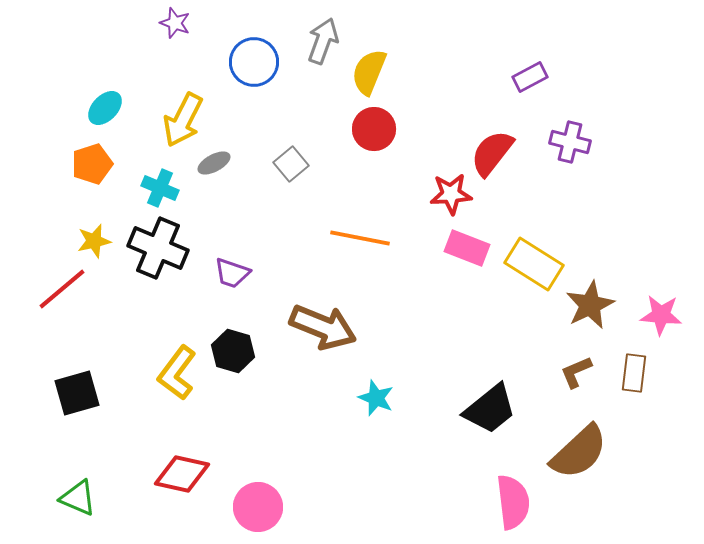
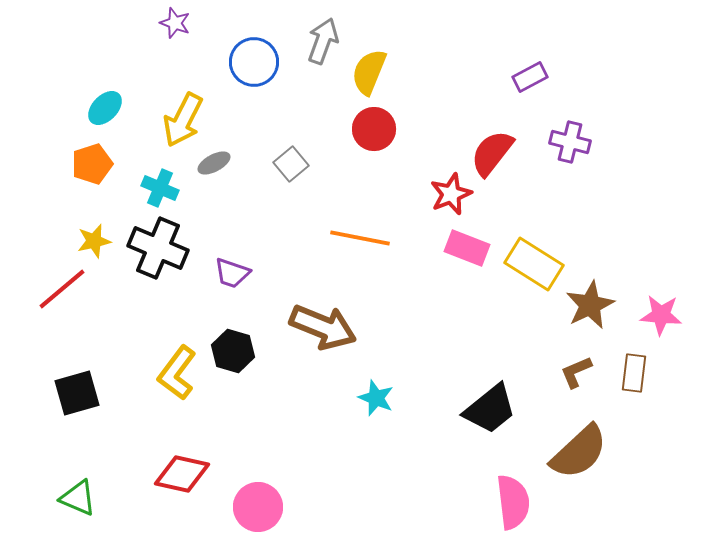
red star: rotated 18 degrees counterclockwise
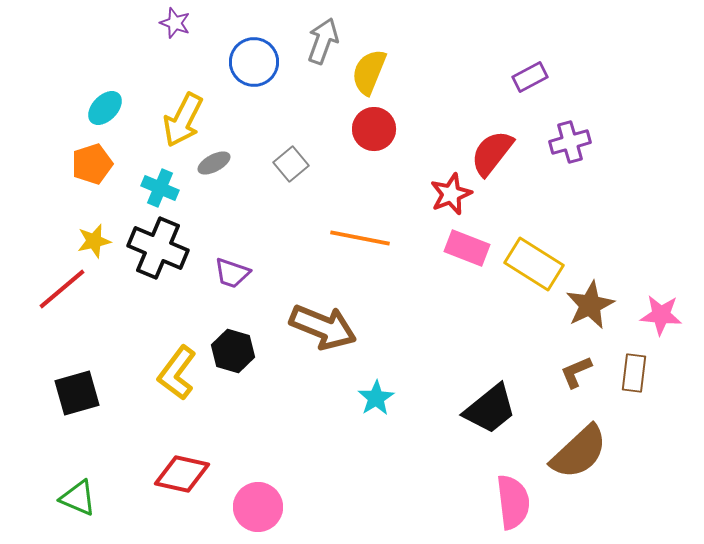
purple cross: rotated 30 degrees counterclockwise
cyan star: rotated 18 degrees clockwise
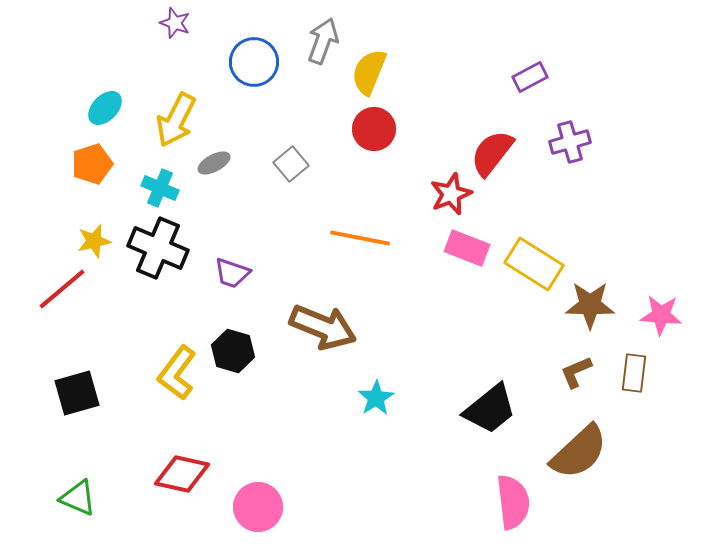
yellow arrow: moved 7 px left
brown star: rotated 27 degrees clockwise
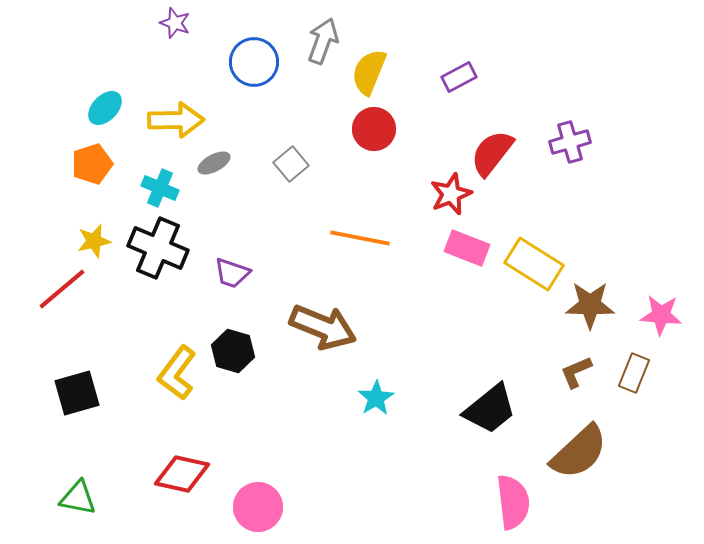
purple rectangle: moved 71 px left
yellow arrow: rotated 118 degrees counterclockwise
brown rectangle: rotated 15 degrees clockwise
green triangle: rotated 12 degrees counterclockwise
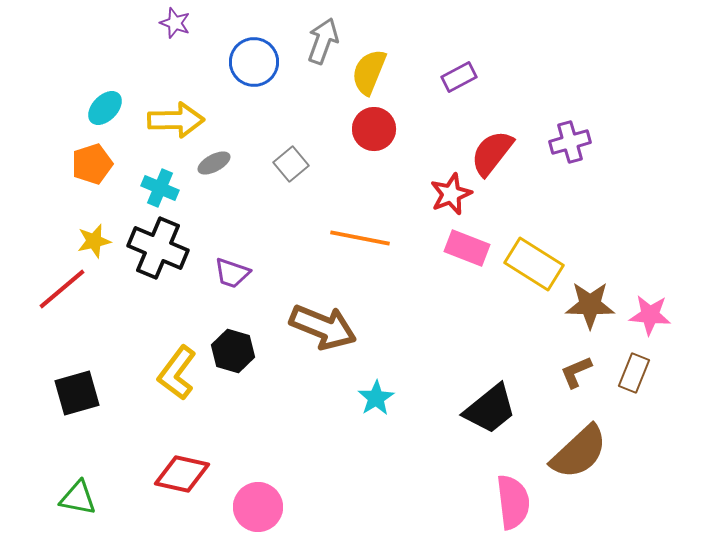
pink star: moved 11 px left
